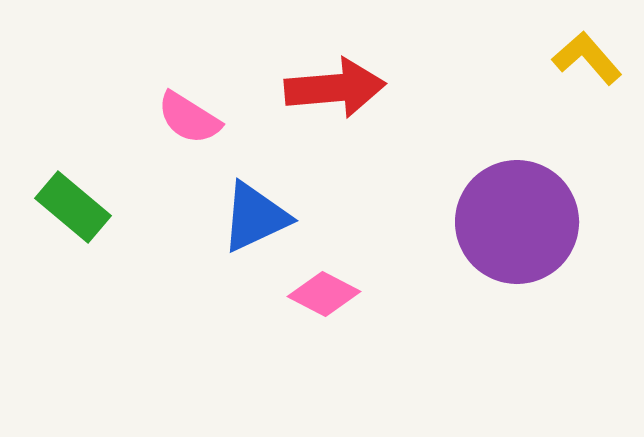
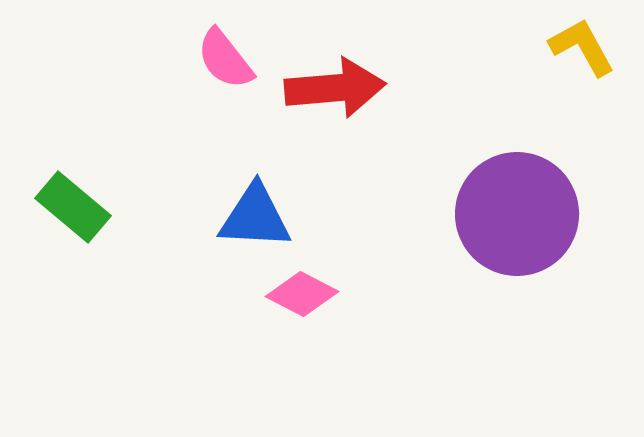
yellow L-shape: moved 5 px left, 11 px up; rotated 12 degrees clockwise
pink semicircle: moved 36 px right, 59 px up; rotated 20 degrees clockwise
blue triangle: rotated 28 degrees clockwise
purple circle: moved 8 px up
pink diamond: moved 22 px left
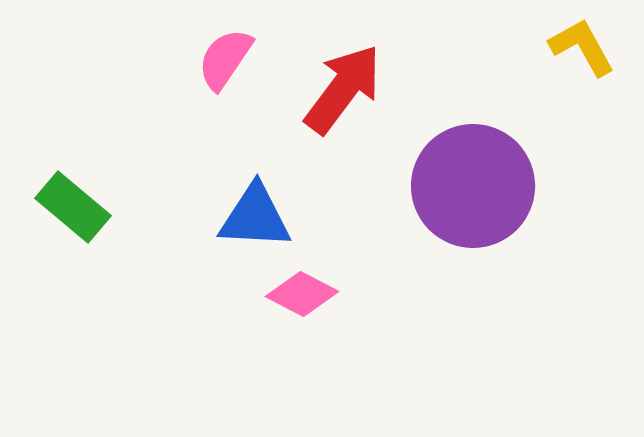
pink semicircle: rotated 72 degrees clockwise
red arrow: moved 8 px right, 1 px down; rotated 48 degrees counterclockwise
purple circle: moved 44 px left, 28 px up
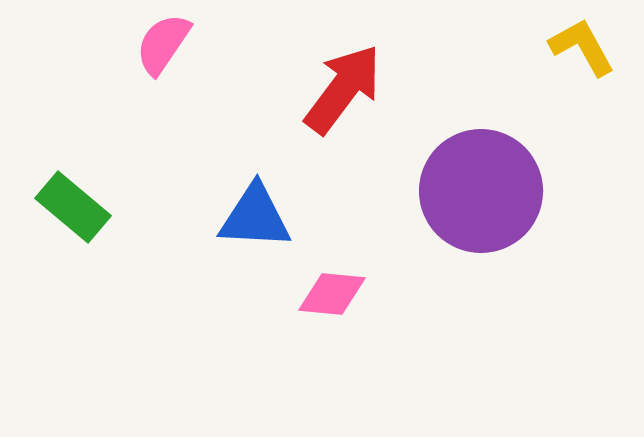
pink semicircle: moved 62 px left, 15 px up
purple circle: moved 8 px right, 5 px down
pink diamond: moved 30 px right; rotated 22 degrees counterclockwise
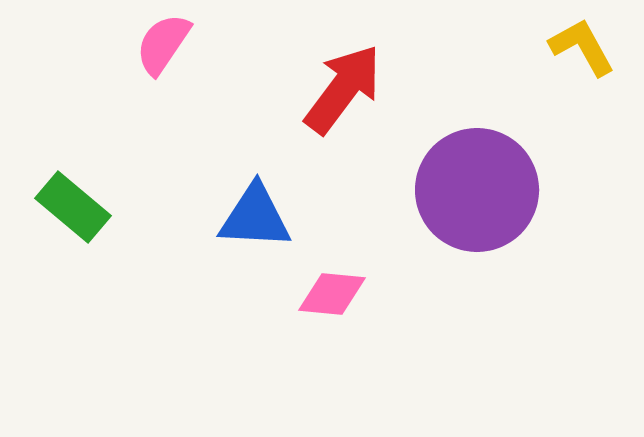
purple circle: moved 4 px left, 1 px up
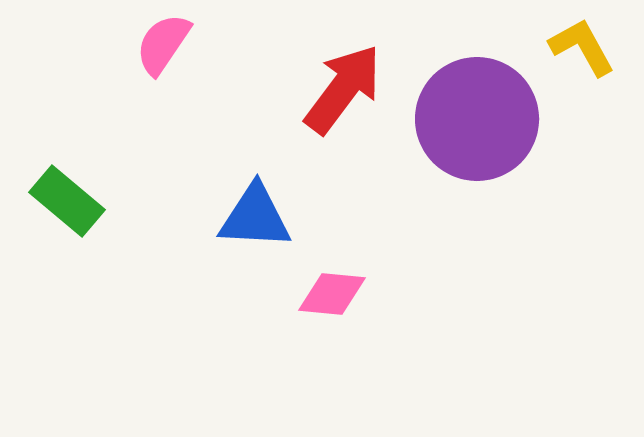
purple circle: moved 71 px up
green rectangle: moved 6 px left, 6 px up
